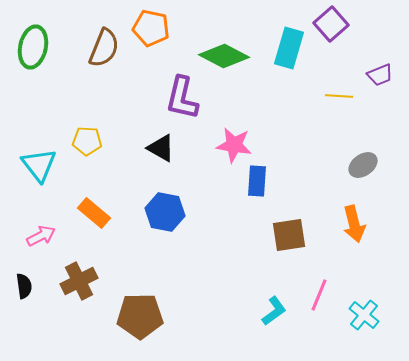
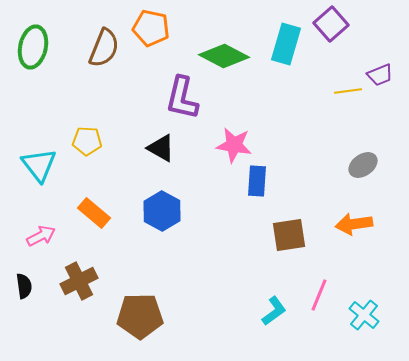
cyan rectangle: moved 3 px left, 4 px up
yellow line: moved 9 px right, 5 px up; rotated 12 degrees counterclockwise
blue hexagon: moved 3 px left, 1 px up; rotated 18 degrees clockwise
orange arrow: rotated 96 degrees clockwise
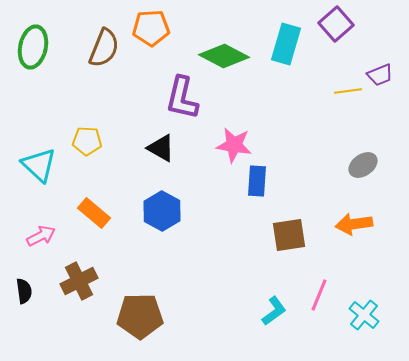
purple square: moved 5 px right
orange pentagon: rotated 15 degrees counterclockwise
cyan triangle: rotated 9 degrees counterclockwise
black semicircle: moved 5 px down
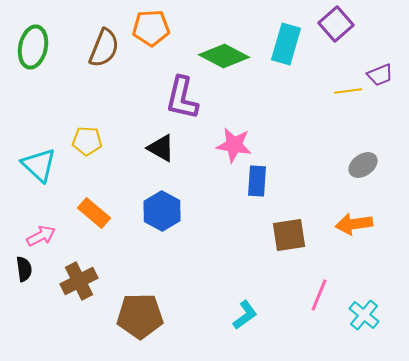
black semicircle: moved 22 px up
cyan L-shape: moved 29 px left, 4 px down
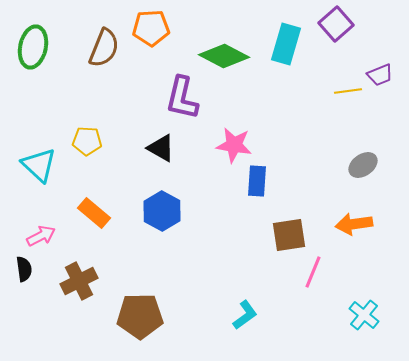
pink line: moved 6 px left, 23 px up
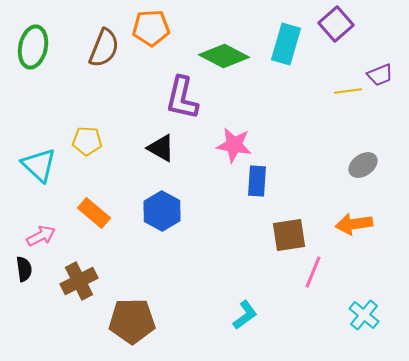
brown pentagon: moved 8 px left, 5 px down
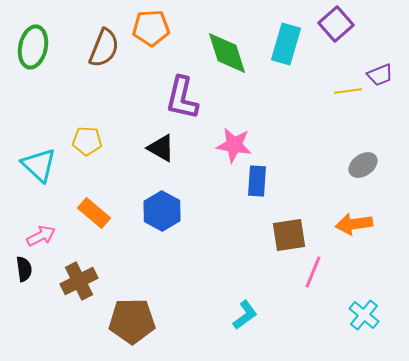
green diamond: moved 3 px right, 3 px up; rotated 45 degrees clockwise
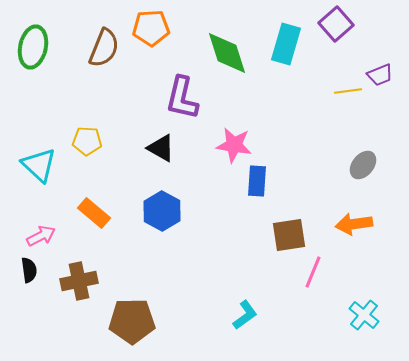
gray ellipse: rotated 16 degrees counterclockwise
black semicircle: moved 5 px right, 1 px down
brown cross: rotated 15 degrees clockwise
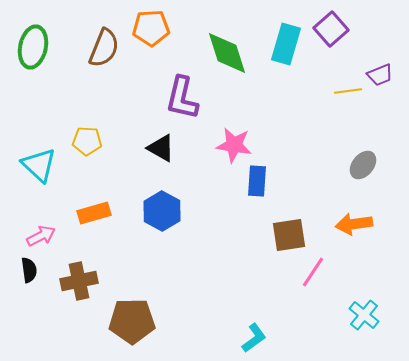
purple square: moved 5 px left, 5 px down
orange rectangle: rotated 56 degrees counterclockwise
pink line: rotated 12 degrees clockwise
cyan L-shape: moved 9 px right, 23 px down
